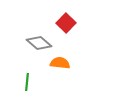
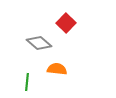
orange semicircle: moved 3 px left, 6 px down
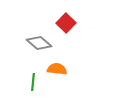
green line: moved 6 px right
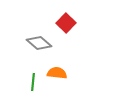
orange semicircle: moved 4 px down
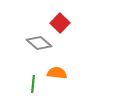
red square: moved 6 px left
green line: moved 2 px down
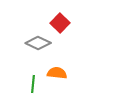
gray diamond: moved 1 px left; rotated 15 degrees counterclockwise
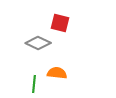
red square: rotated 30 degrees counterclockwise
green line: moved 1 px right
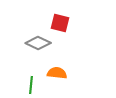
green line: moved 3 px left, 1 px down
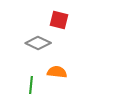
red square: moved 1 px left, 3 px up
orange semicircle: moved 1 px up
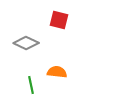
gray diamond: moved 12 px left
green line: rotated 18 degrees counterclockwise
